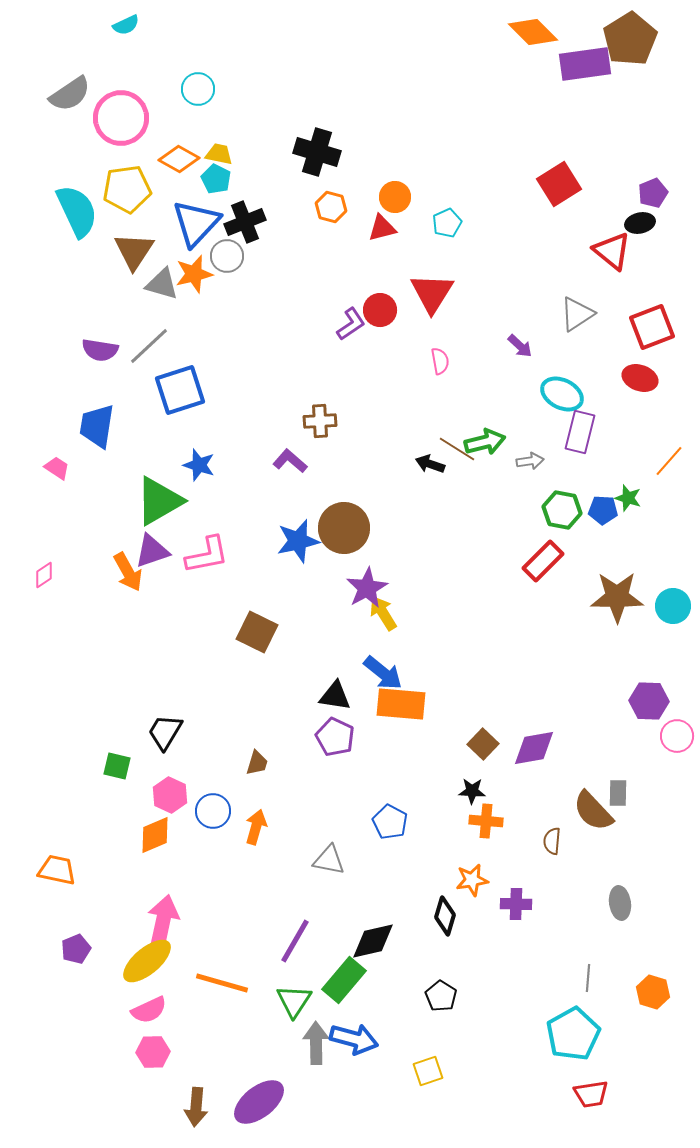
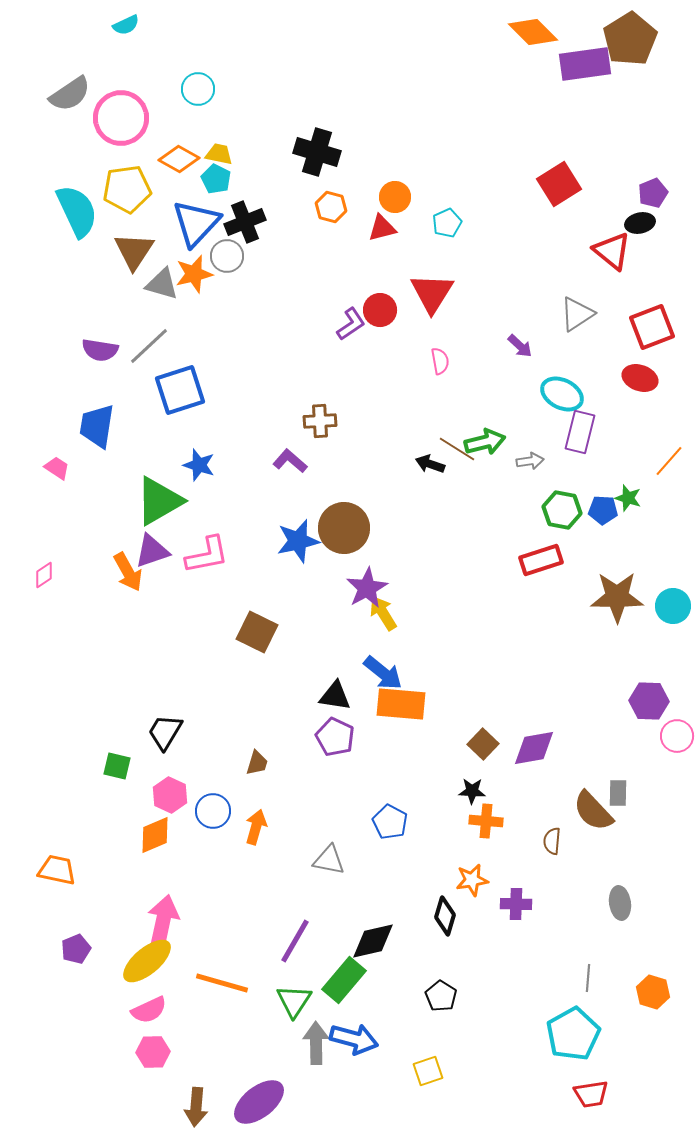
red rectangle at (543, 561): moved 2 px left, 1 px up; rotated 27 degrees clockwise
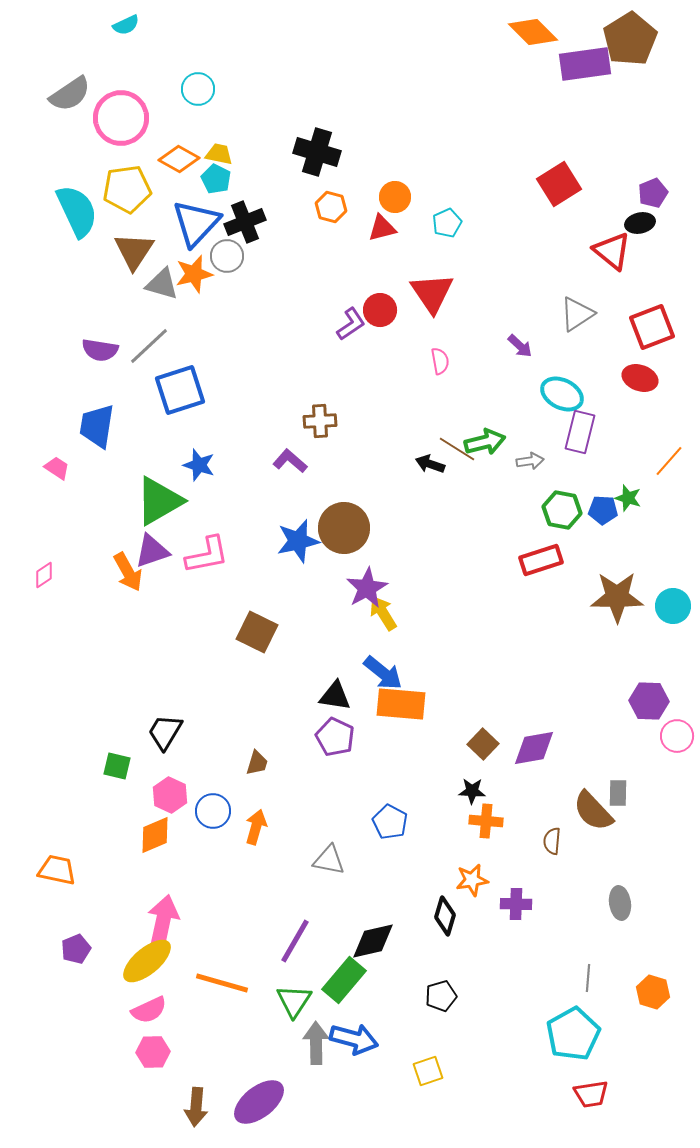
red triangle at (432, 293): rotated 6 degrees counterclockwise
black pentagon at (441, 996): rotated 24 degrees clockwise
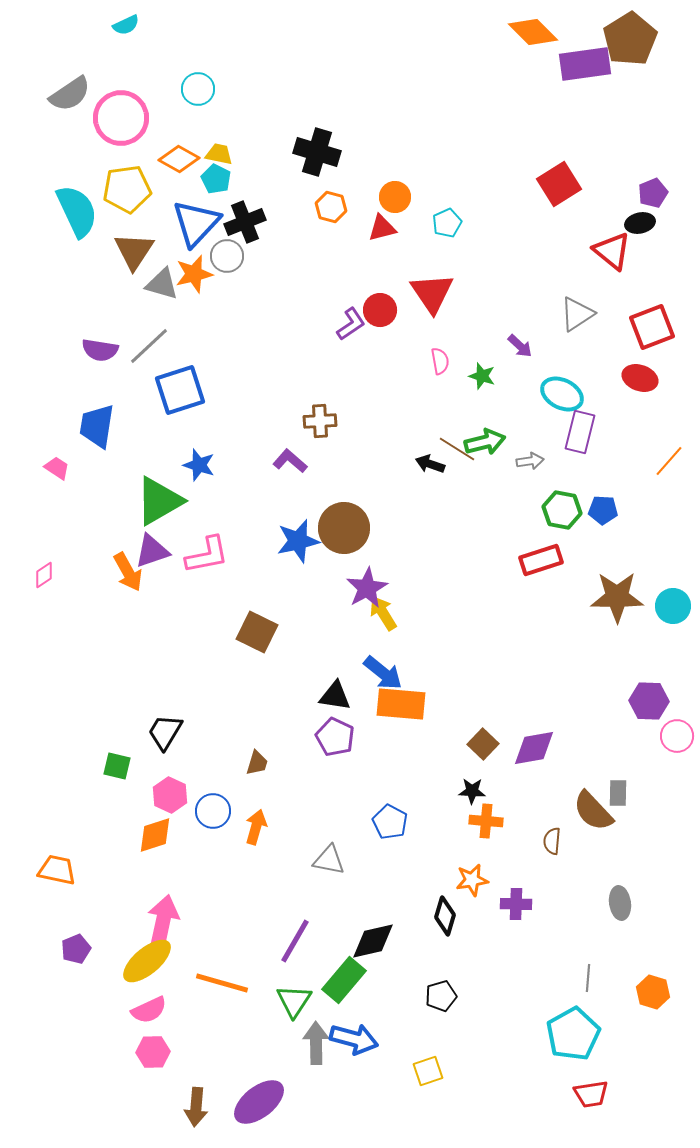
green star at (628, 498): moved 146 px left, 122 px up
orange diamond at (155, 835): rotated 6 degrees clockwise
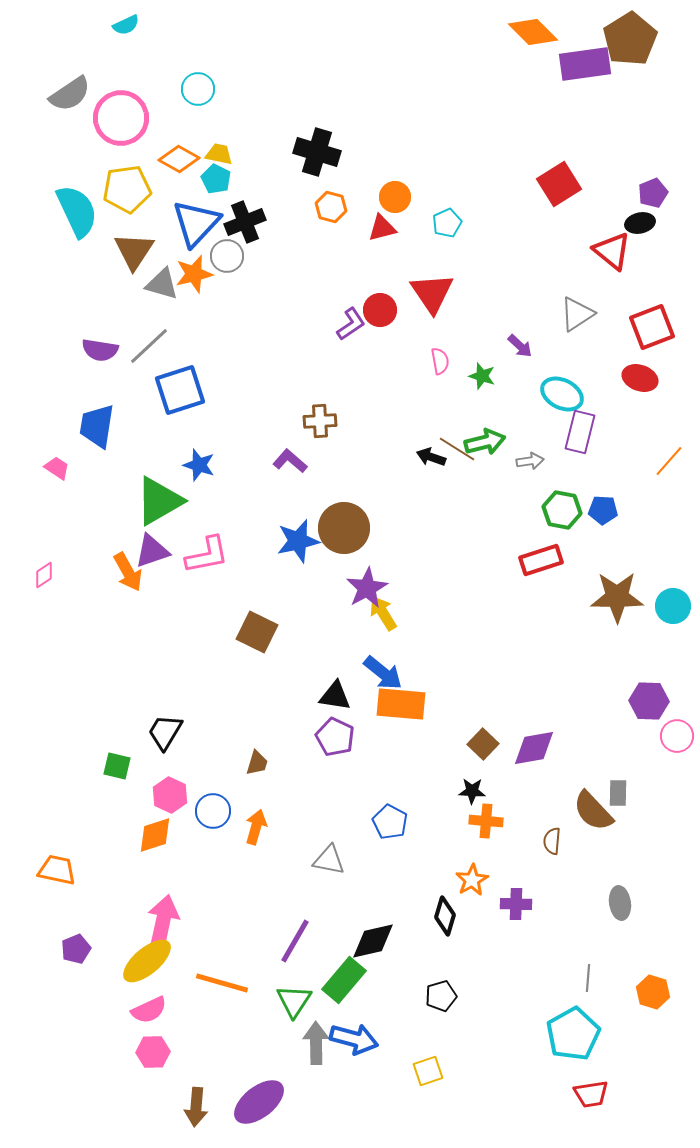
black arrow at (430, 464): moved 1 px right, 7 px up
orange star at (472, 880): rotated 20 degrees counterclockwise
